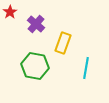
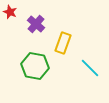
red star: rotated 16 degrees counterclockwise
cyan line: moved 4 px right; rotated 55 degrees counterclockwise
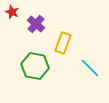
red star: moved 2 px right
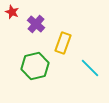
green hexagon: rotated 24 degrees counterclockwise
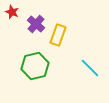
yellow rectangle: moved 5 px left, 8 px up
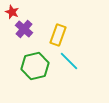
purple cross: moved 12 px left, 5 px down
cyan line: moved 21 px left, 7 px up
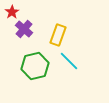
red star: rotated 16 degrees clockwise
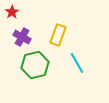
purple cross: moved 2 px left, 8 px down; rotated 12 degrees counterclockwise
cyan line: moved 8 px right, 2 px down; rotated 15 degrees clockwise
green hexagon: moved 1 px up
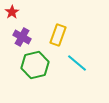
cyan line: rotated 20 degrees counterclockwise
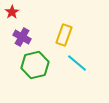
yellow rectangle: moved 6 px right
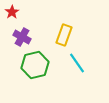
cyan line: rotated 15 degrees clockwise
